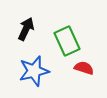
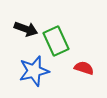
black arrow: rotated 85 degrees clockwise
green rectangle: moved 11 px left
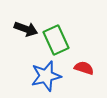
green rectangle: moved 1 px up
blue star: moved 12 px right, 5 px down
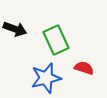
black arrow: moved 11 px left
blue star: moved 2 px down
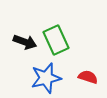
black arrow: moved 10 px right, 13 px down
red semicircle: moved 4 px right, 9 px down
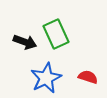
green rectangle: moved 6 px up
blue star: rotated 12 degrees counterclockwise
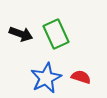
black arrow: moved 4 px left, 8 px up
red semicircle: moved 7 px left
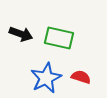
green rectangle: moved 3 px right, 4 px down; rotated 52 degrees counterclockwise
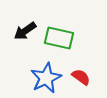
black arrow: moved 4 px right, 3 px up; rotated 125 degrees clockwise
red semicircle: rotated 18 degrees clockwise
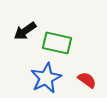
green rectangle: moved 2 px left, 5 px down
red semicircle: moved 6 px right, 3 px down
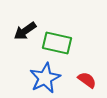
blue star: moved 1 px left
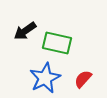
red semicircle: moved 4 px left, 1 px up; rotated 84 degrees counterclockwise
